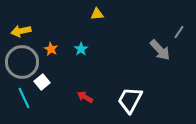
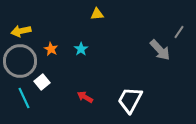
gray circle: moved 2 px left, 1 px up
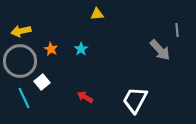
gray line: moved 2 px left, 2 px up; rotated 40 degrees counterclockwise
white trapezoid: moved 5 px right
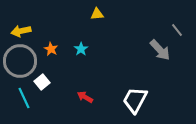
gray line: rotated 32 degrees counterclockwise
